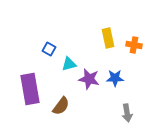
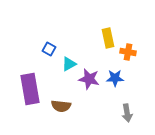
orange cross: moved 6 px left, 7 px down
cyan triangle: rotated 14 degrees counterclockwise
brown semicircle: rotated 60 degrees clockwise
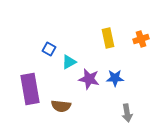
orange cross: moved 13 px right, 13 px up; rotated 28 degrees counterclockwise
cyan triangle: moved 2 px up
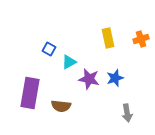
blue star: rotated 18 degrees counterclockwise
purple rectangle: moved 4 px down; rotated 20 degrees clockwise
